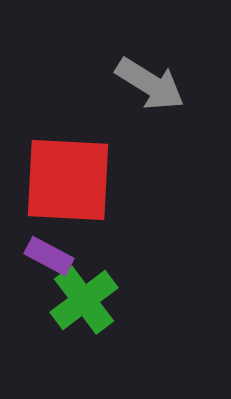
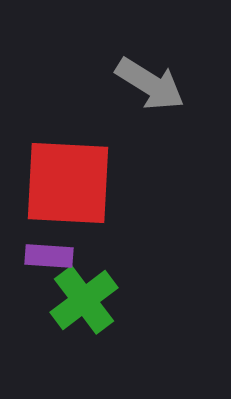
red square: moved 3 px down
purple rectangle: rotated 24 degrees counterclockwise
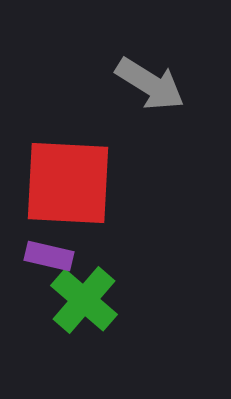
purple rectangle: rotated 9 degrees clockwise
green cross: rotated 12 degrees counterclockwise
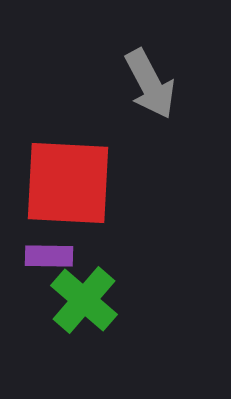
gray arrow: rotated 30 degrees clockwise
purple rectangle: rotated 12 degrees counterclockwise
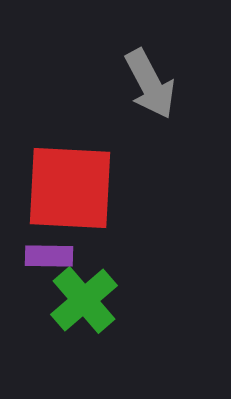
red square: moved 2 px right, 5 px down
green cross: rotated 8 degrees clockwise
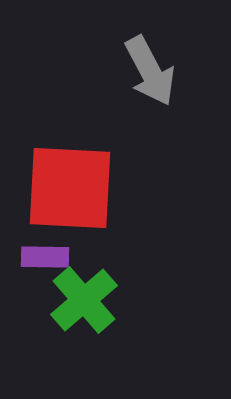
gray arrow: moved 13 px up
purple rectangle: moved 4 px left, 1 px down
